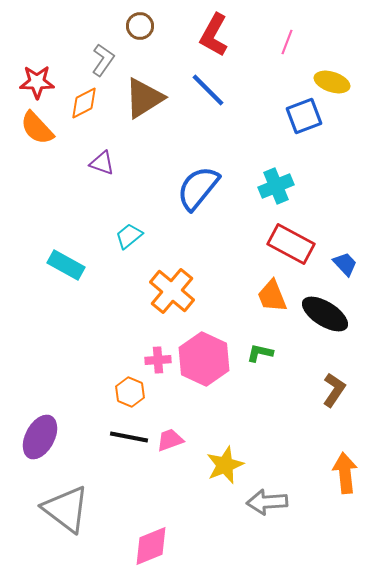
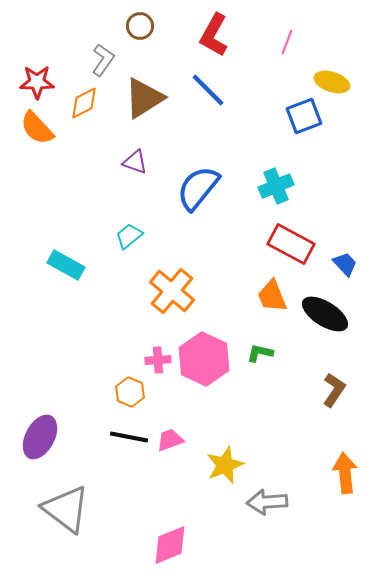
purple triangle: moved 33 px right, 1 px up
pink diamond: moved 19 px right, 1 px up
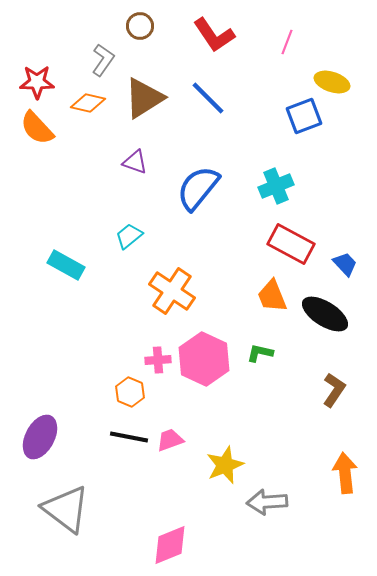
red L-shape: rotated 63 degrees counterclockwise
blue line: moved 8 px down
orange diamond: moved 4 px right; rotated 40 degrees clockwise
orange cross: rotated 6 degrees counterclockwise
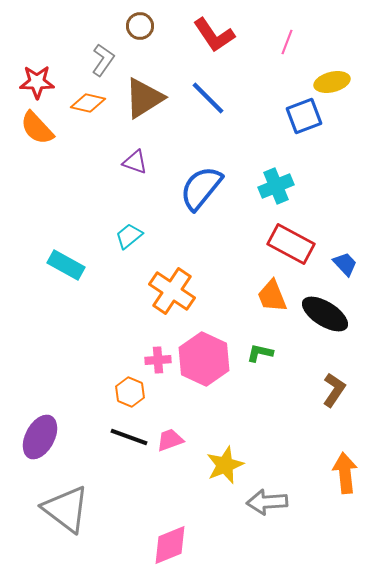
yellow ellipse: rotated 32 degrees counterclockwise
blue semicircle: moved 3 px right
black line: rotated 9 degrees clockwise
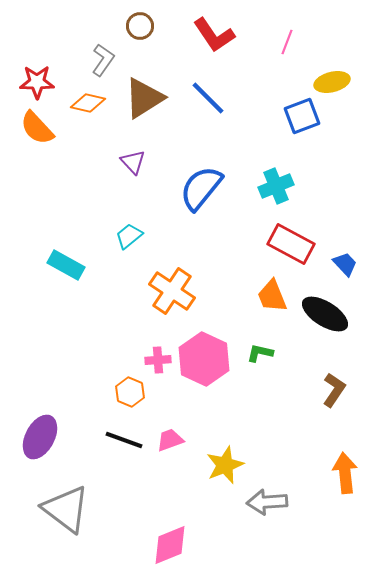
blue square: moved 2 px left
purple triangle: moved 2 px left; rotated 28 degrees clockwise
black line: moved 5 px left, 3 px down
